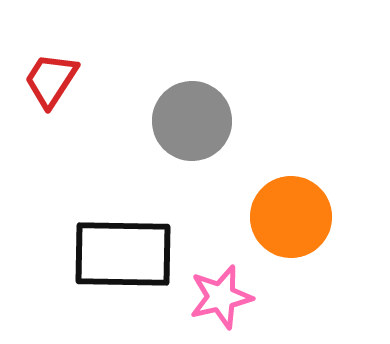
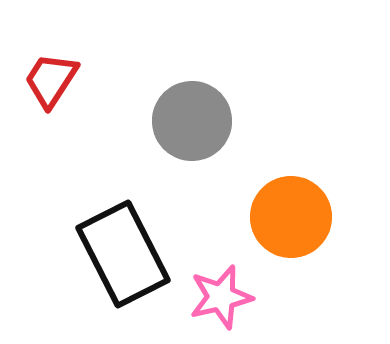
black rectangle: rotated 62 degrees clockwise
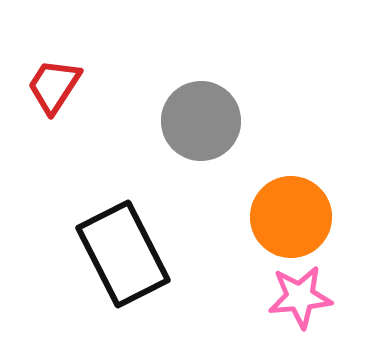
red trapezoid: moved 3 px right, 6 px down
gray circle: moved 9 px right
pink star: moved 79 px right; rotated 8 degrees clockwise
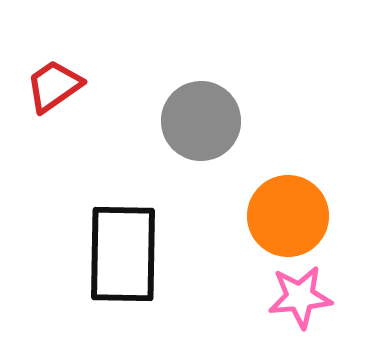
red trapezoid: rotated 22 degrees clockwise
orange circle: moved 3 px left, 1 px up
black rectangle: rotated 28 degrees clockwise
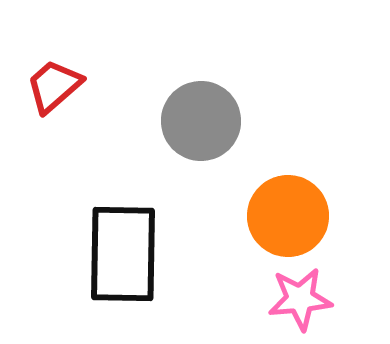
red trapezoid: rotated 6 degrees counterclockwise
pink star: moved 2 px down
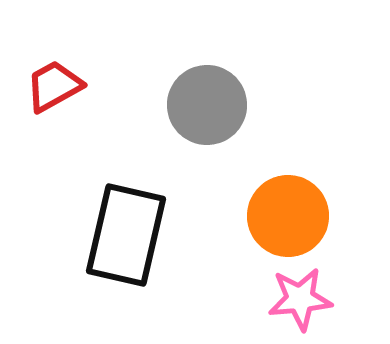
red trapezoid: rotated 12 degrees clockwise
gray circle: moved 6 px right, 16 px up
black rectangle: moved 3 px right, 19 px up; rotated 12 degrees clockwise
